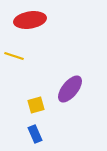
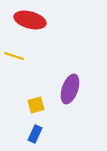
red ellipse: rotated 24 degrees clockwise
purple ellipse: rotated 20 degrees counterclockwise
blue rectangle: rotated 48 degrees clockwise
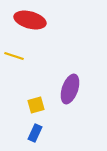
blue rectangle: moved 1 px up
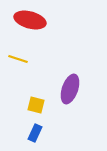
yellow line: moved 4 px right, 3 px down
yellow square: rotated 30 degrees clockwise
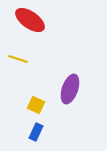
red ellipse: rotated 20 degrees clockwise
yellow square: rotated 12 degrees clockwise
blue rectangle: moved 1 px right, 1 px up
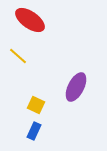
yellow line: moved 3 px up; rotated 24 degrees clockwise
purple ellipse: moved 6 px right, 2 px up; rotated 8 degrees clockwise
blue rectangle: moved 2 px left, 1 px up
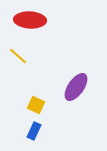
red ellipse: rotated 32 degrees counterclockwise
purple ellipse: rotated 8 degrees clockwise
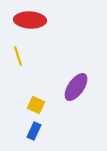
yellow line: rotated 30 degrees clockwise
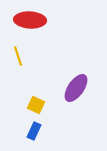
purple ellipse: moved 1 px down
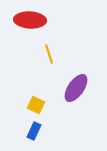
yellow line: moved 31 px right, 2 px up
